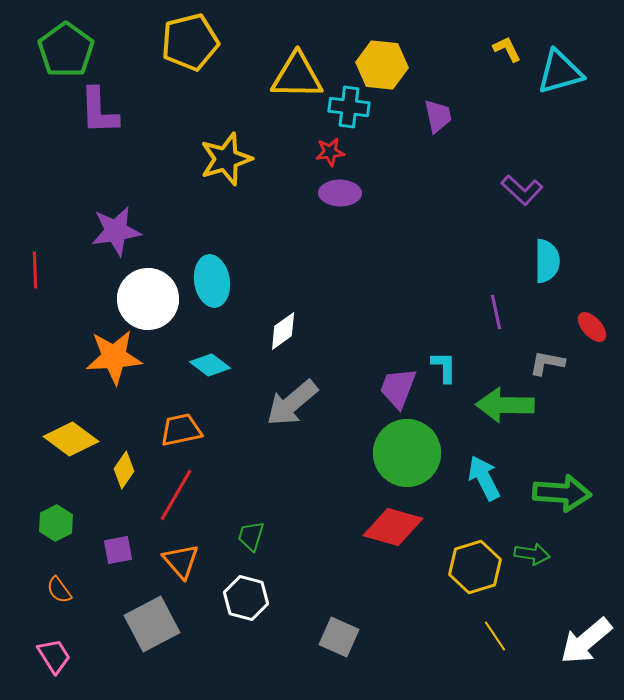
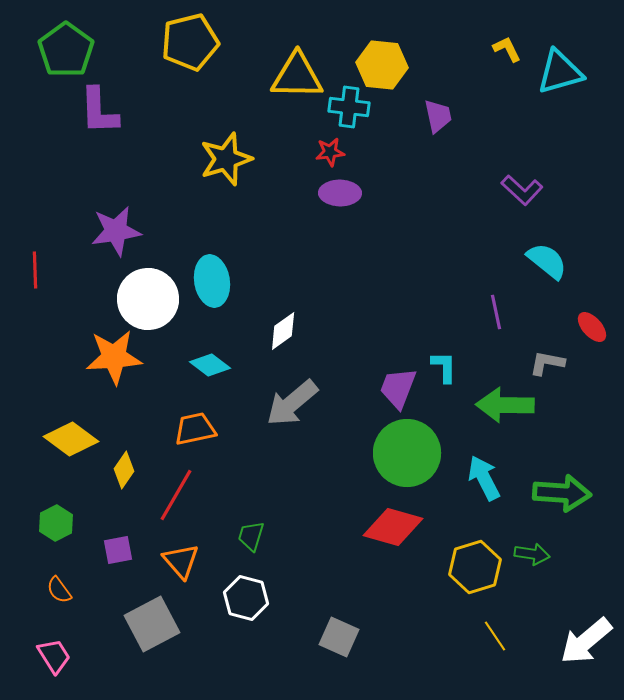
cyan semicircle at (547, 261): rotated 51 degrees counterclockwise
orange trapezoid at (181, 430): moved 14 px right, 1 px up
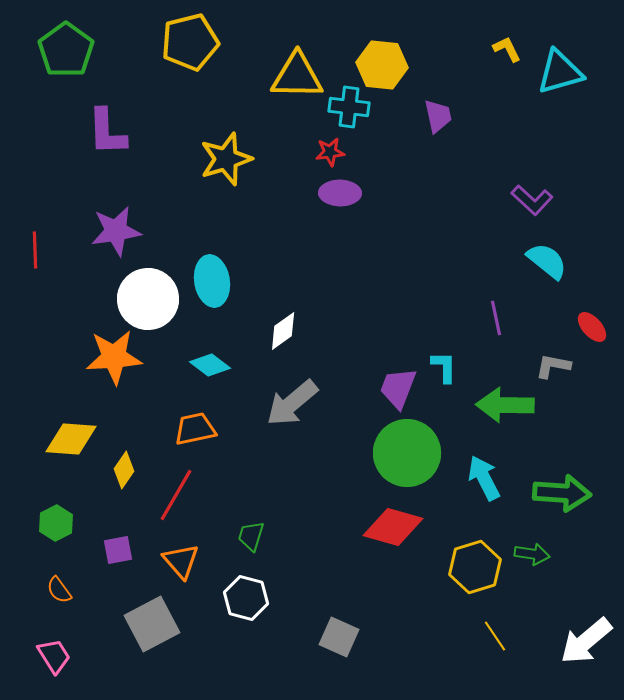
purple L-shape at (99, 111): moved 8 px right, 21 px down
purple L-shape at (522, 190): moved 10 px right, 10 px down
red line at (35, 270): moved 20 px up
purple line at (496, 312): moved 6 px down
gray L-shape at (547, 363): moved 6 px right, 3 px down
yellow diamond at (71, 439): rotated 32 degrees counterclockwise
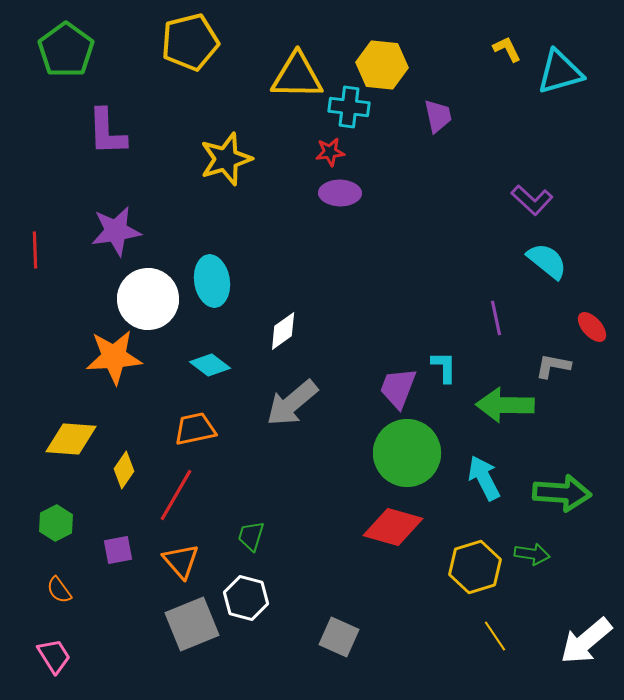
gray square at (152, 624): moved 40 px right; rotated 6 degrees clockwise
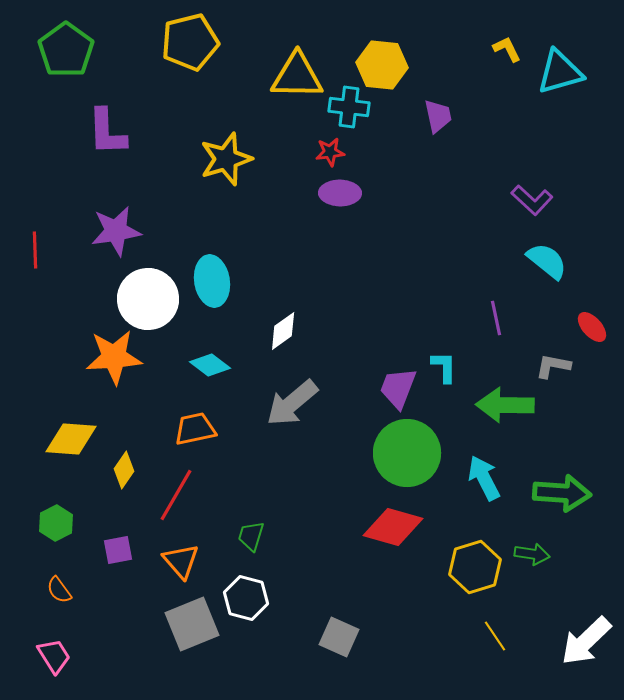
white arrow at (586, 641): rotated 4 degrees counterclockwise
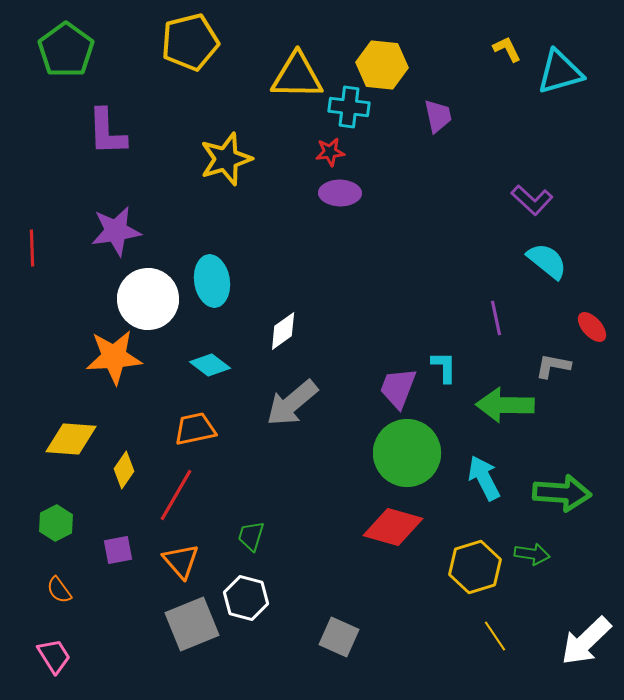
red line at (35, 250): moved 3 px left, 2 px up
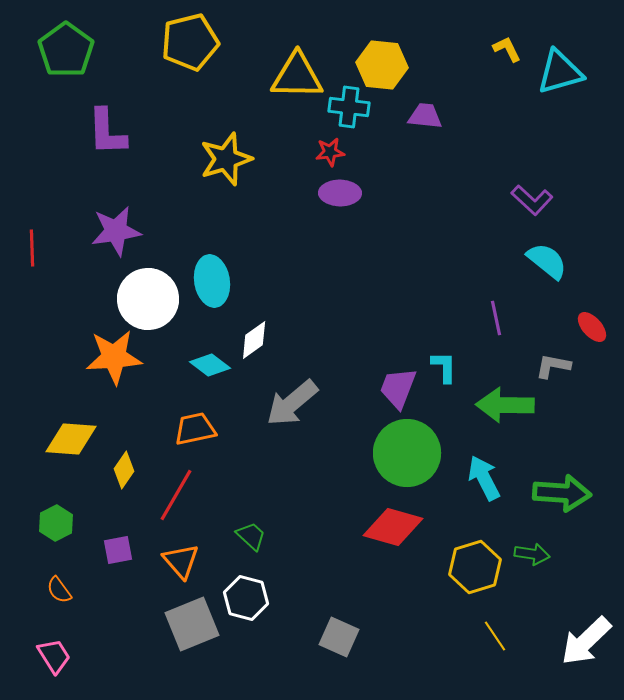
purple trapezoid at (438, 116): moved 13 px left; rotated 72 degrees counterclockwise
white diamond at (283, 331): moved 29 px left, 9 px down
green trapezoid at (251, 536): rotated 116 degrees clockwise
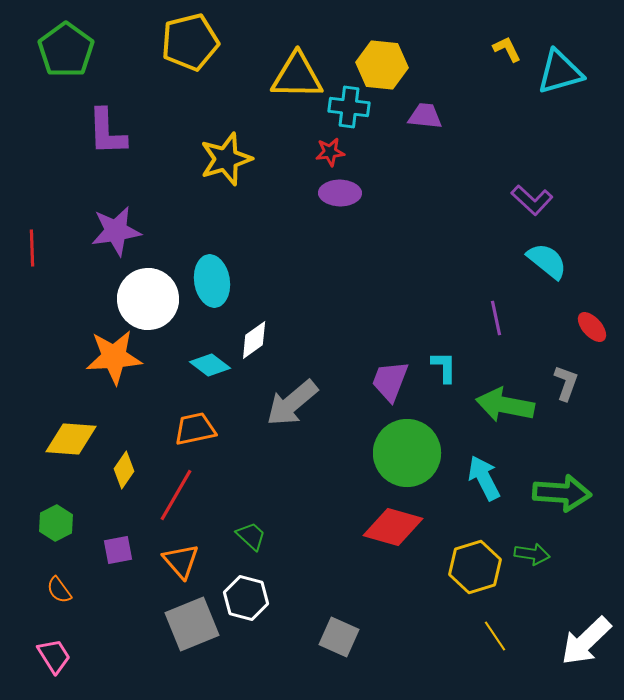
gray L-shape at (553, 366): moved 13 px right, 17 px down; rotated 99 degrees clockwise
purple trapezoid at (398, 388): moved 8 px left, 7 px up
green arrow at (505, 405): rotated 10 degrees clockwise
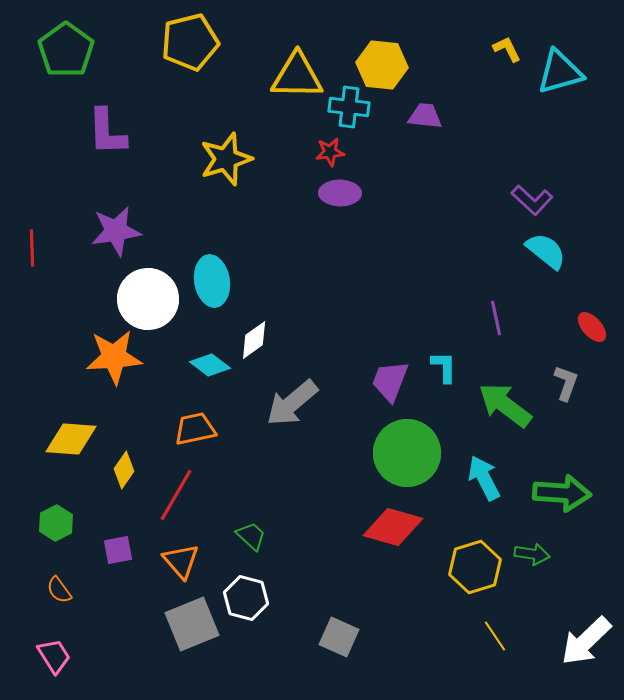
cyan semicircle at (547, 261): moved 1 px left, 10 px up
green arrow at (505, 405): rotated 26 degrees clockwise
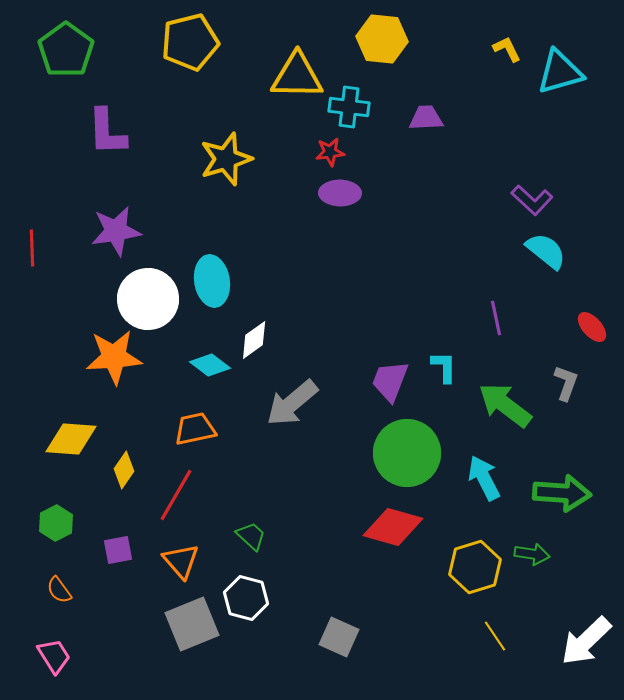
yellow hexagon at (382, 65): moved 26 px up
purple trapezoid at (425, 116): moved 1 px right, 2 px down; rotated 9 degrees counterclockwise
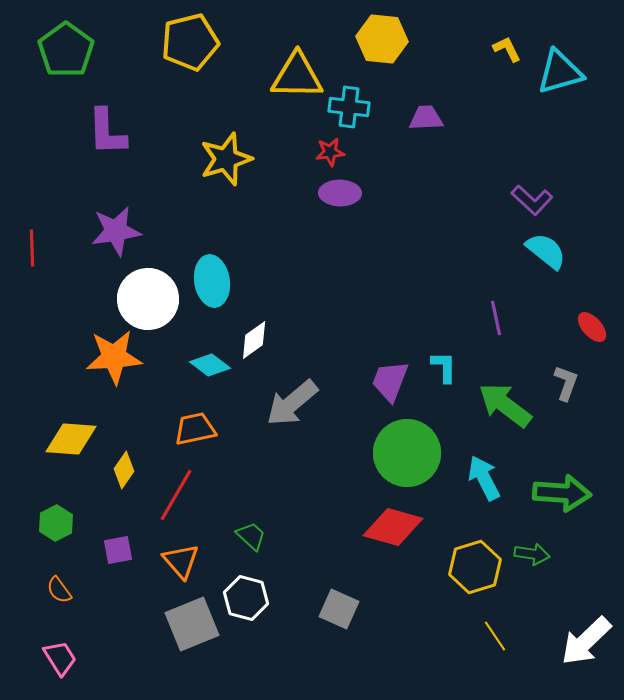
gray square at (339, 637): moved 28 px up
pink trapezoid at (54, 656): moved 6 px right, 2 px down
